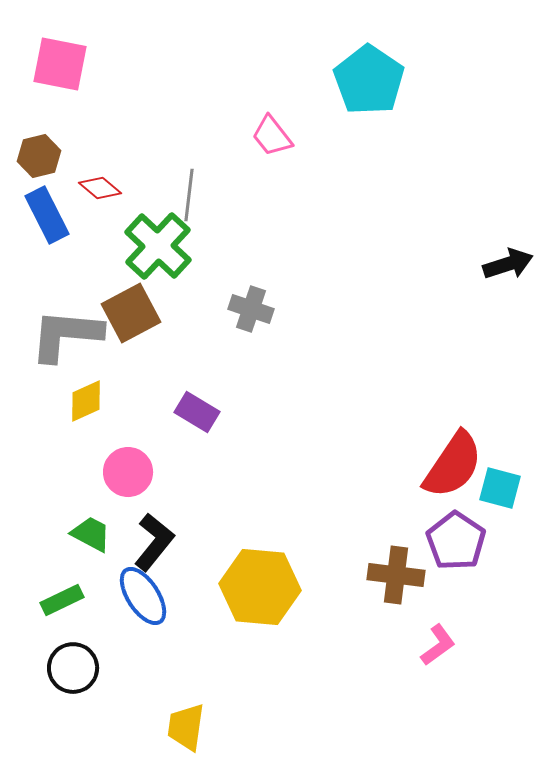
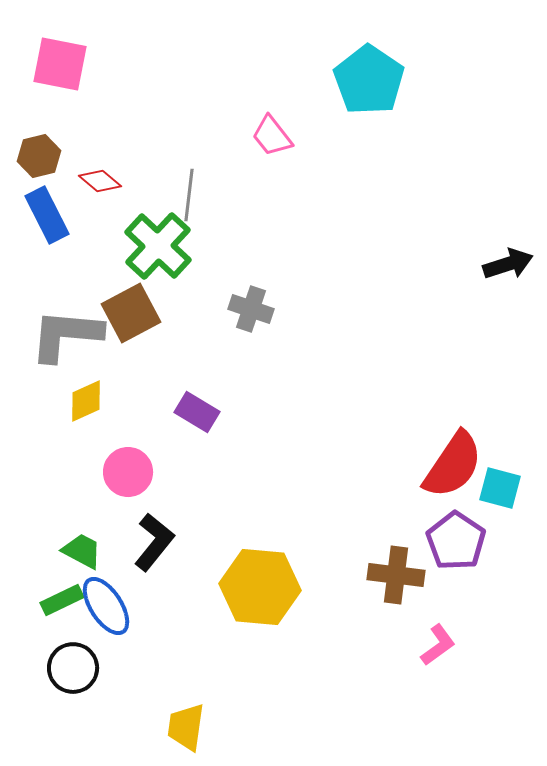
red diamond: moved 7 px up
green trapezoid: moved 9 px left, 17 px down
blue ellipse: moved 37 px left, 10 px down
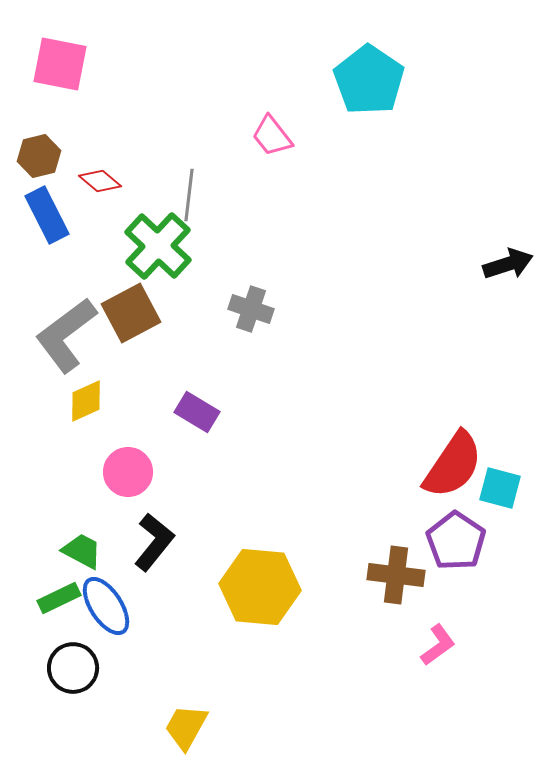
gray L-shape: rotated 42 degrees counterclockwise
green rectangle: moved 3 px left, 2 px up
yellow trapezoid: rotated 21 degrees clockwise
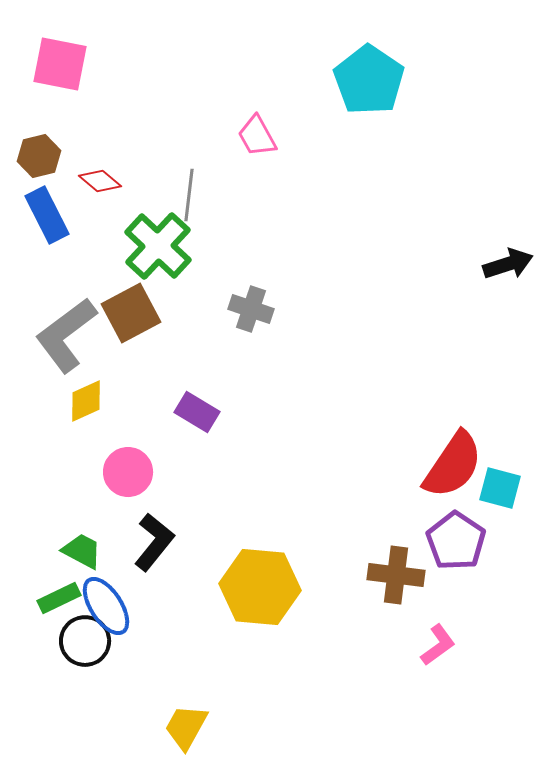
pink trapezoid: moved 15 px left; rotated 9 degrees clockwise
black circle: moved 12 px right, 27 px up
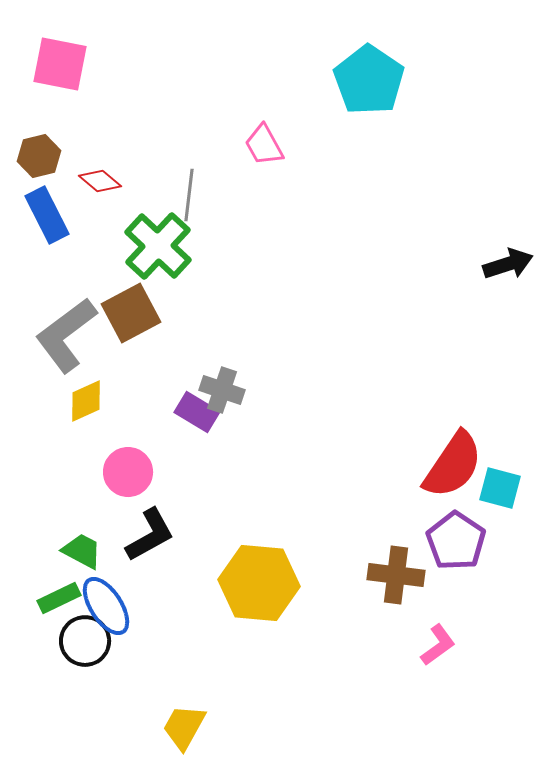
pink trapezoid: moved 7 px right, 9 px down
gray cross: moved 29 px left, 81 px down
black L-shape: moved 4 px left, 7 px up; rotated 22 degrees clockwise
yellow hexagon: moved 1 px left, 4 px up
yellow trapezoid: moved 2 px left
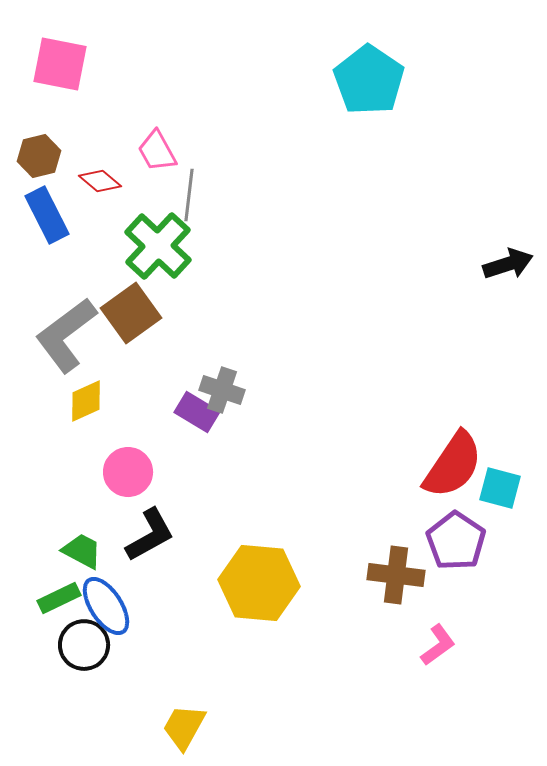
pink trapezoid: moved 107 px left, 6 px down
brown square: rotated 8 degrees counterclockwise
black circle: moved 1 px left, 4 px down
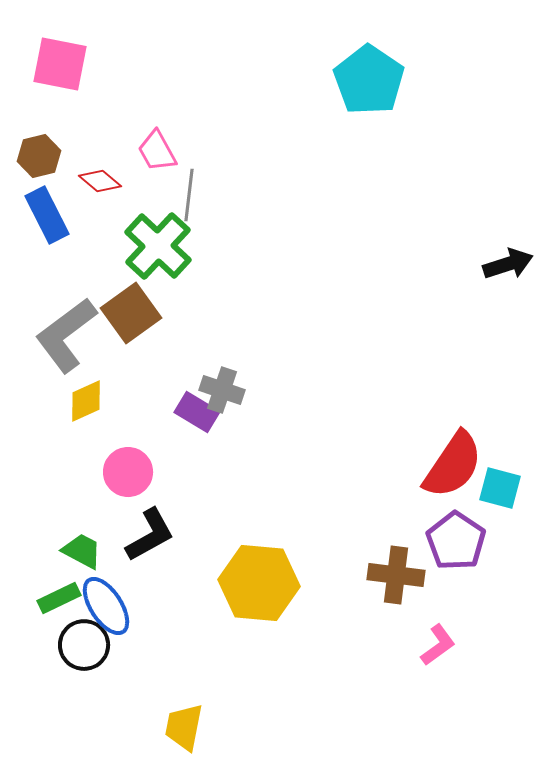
yellow trapezoid: rotated 18 degrees counterclockwise
